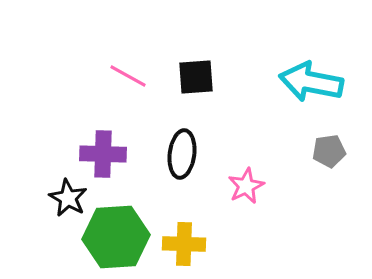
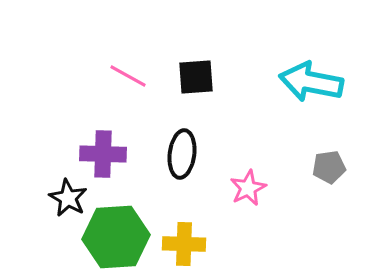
gray pentagon: moved 16 px down
pink star: moved 2 px right, 2 px down
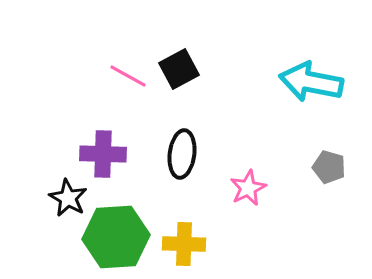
black square: moved 17 px left, 8 px up; rotated 24 degrees counterclockwise
gray pentagon: rotated 24 degrees clockwise
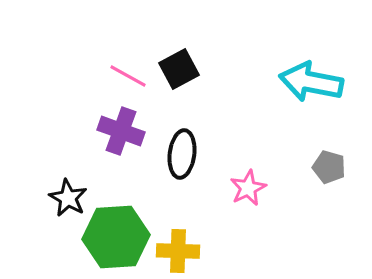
purple cross: moved 18 px right, 23 px up; rotated 18 degrees clockwise
yellow cross: moved 6 px left, 7 px down
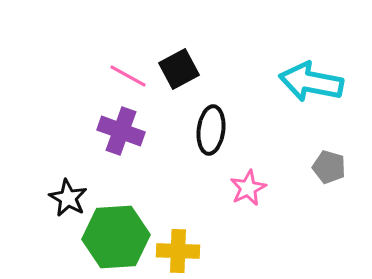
black ellipse: moved 29 px right, 24 px up
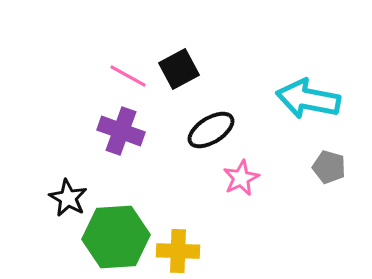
cyan arrow: moved 3 px left, 17 px down
black ellipse: rotated 51 degrees clockwise
pink star: moved 7 px left, 10 px up
